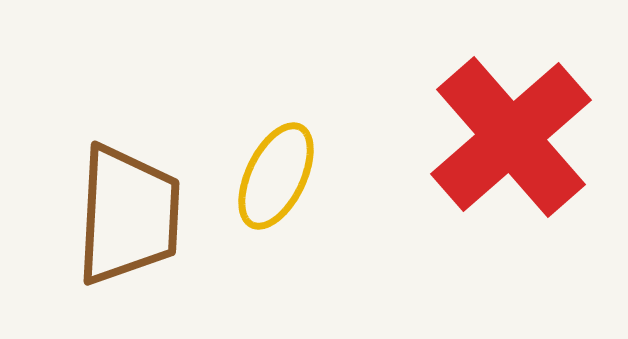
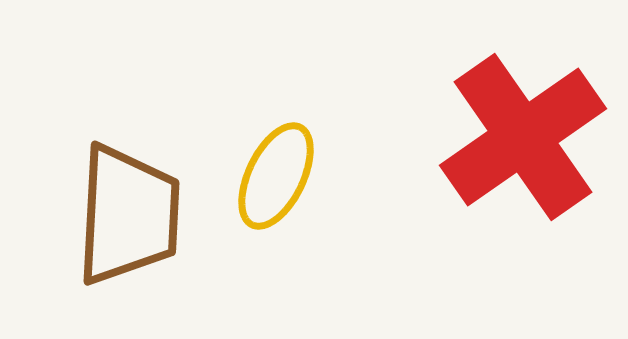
red cross: moved 12 px right; rotated 6 degrees clockwise
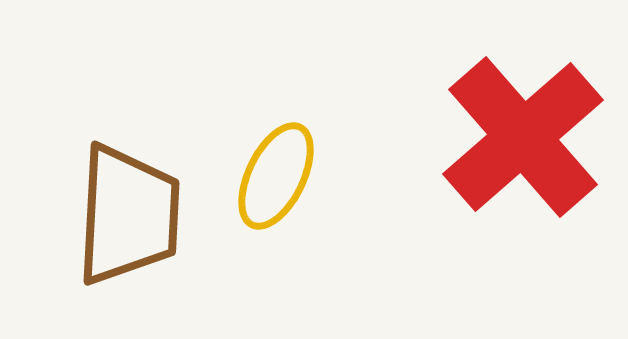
red cross: rotated 6 degrees counterclockwise
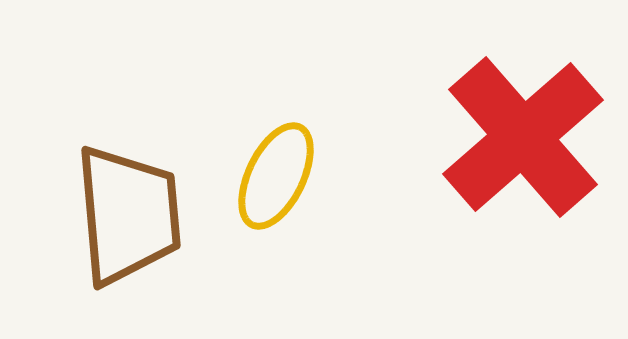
brown trapezoid: rotated 8 degrees counterclockwise
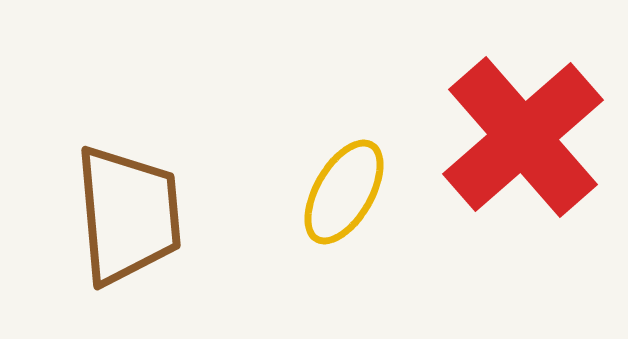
yellow ellipse: moved 68 px right, 16 px down; rotated 4 degrees clockwise
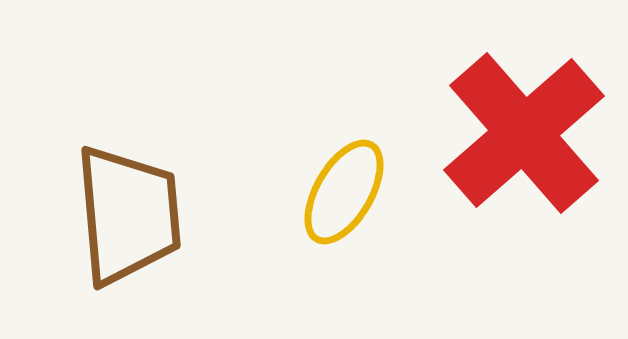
red cross: moved 1 px right, 4 px up
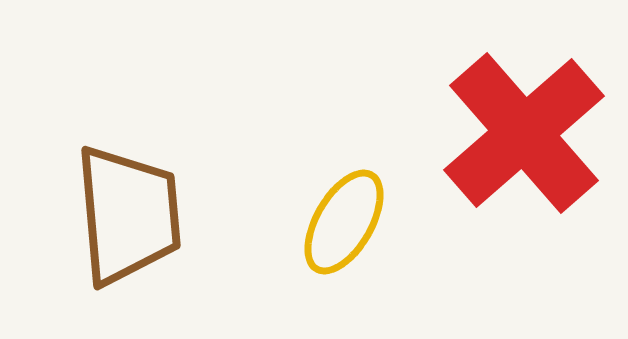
yellow ellipse: moved 30 px down
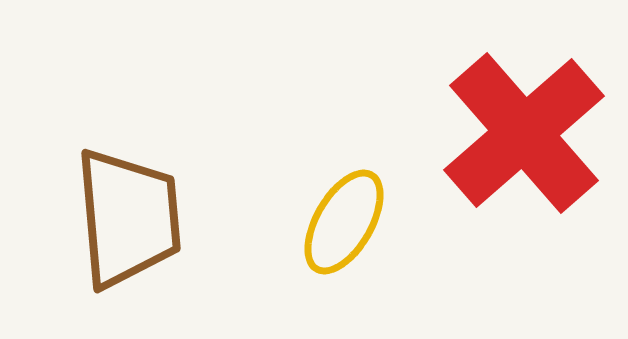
brown trapezoid: moved 3 px down
